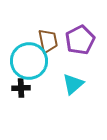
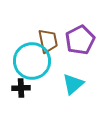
cyan circle: moved 3 px right
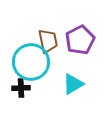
cyan circle: moved 1 px left, 1 px down
cyan triangle: rotated 10 degrees clockwise
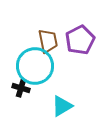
cyan circle: moved 4 px right, 4 px down
cyan triangle: moved 11 px left, 22 px down
black cross: rotated 18 degrees clockwise
